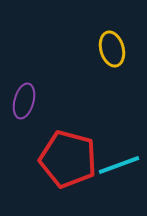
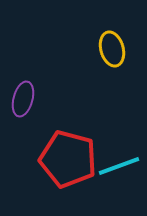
purple ellipse: moved 1 px left, 2 px up
cyan line: moved 1 px down
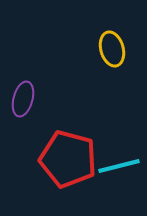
cyan line: rotated 6 degrees clockwise
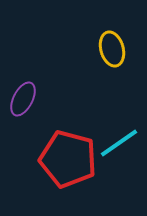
purple ellipse: rotated 12 degrees clockwise
cyan line: moved 23 px up; rotated 21 degrees counterclockwise
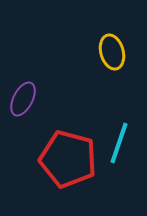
yellow ellipse: moved 3 px down
cyan line: rotated 36 degrees counterclockwise
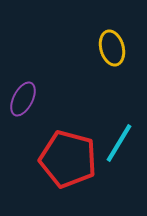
yellow ellipse: moved 4 px up
cyan line: rotated 12 degrees clockwise
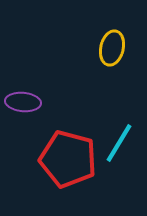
yellow ellipse: rotated 28 degrees clockwise
purple ellipse: moved 3 px down; rotated 68 degrees clockwise
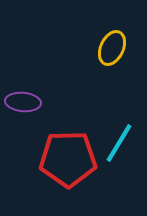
yellow ellipse: rotated 12 degrees clockwise
red pentagon: rotated 16 degrees counterclockwise
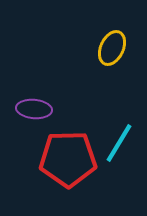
purple ellipse: moved 11 px right, 7 px down
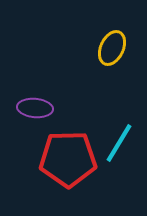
purple ellipse: moved 1 px right, 1 px up
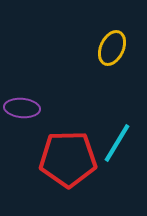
purple ellipse: moved 13 px left
cyan line: moved 2 px left
